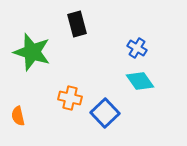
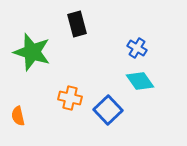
blue square: moved 3 px right, 3 px up
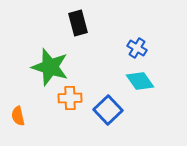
black rectangle: moved 1 px right, 1 px up
green star: moved 18 px right, 15 px down
orange cross: rotated 15 degrees counterclockwise
